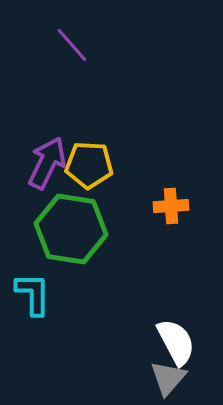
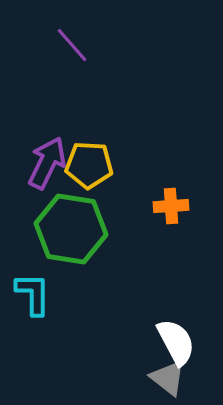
gray triangle: rotated 33 degrees counterclockwise
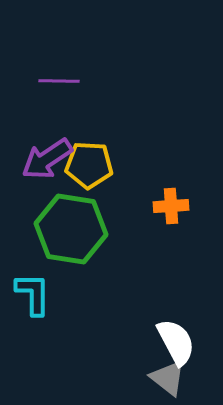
purple line: moved 13 px left, 36 px down; rotated 48 degrees counterclockwise
purple arrow: moved 4 px up; rotated 150 degrees counterclockwise
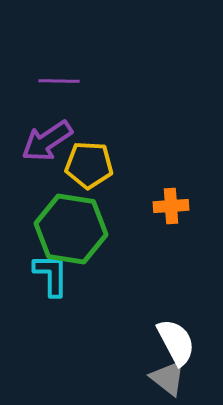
purple arrow: moved 18 px up
cyan L-shape: moved 18 px right, 19 px up
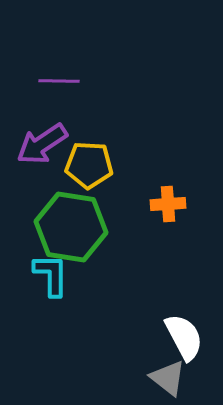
purple arrow: moved 5 px left, 3 px down
orange cross: moved 3 px left, 2 px up
green hexagon: moved 2 px up
white semicircle: moved 8 px right, 5 px up
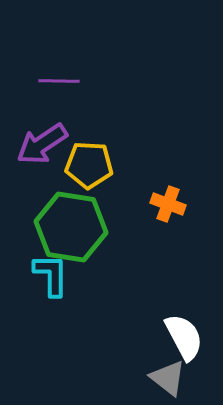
orange cross: rotated 24 degrees clockwise
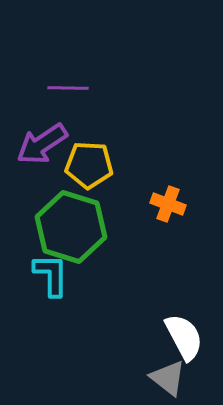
purple line: moved 9 px right, 7 px down
green hexagon: rotated 8 degrees clockwise
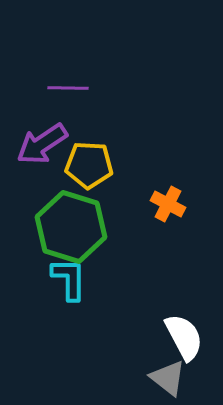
orange cross: rotated 8 degrees clockwise
cyan L-shape: moved 18 px right, 4 px down
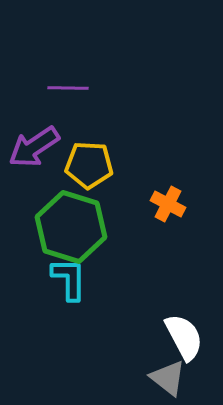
purple arrow: moved 8 px left, 3 px down
